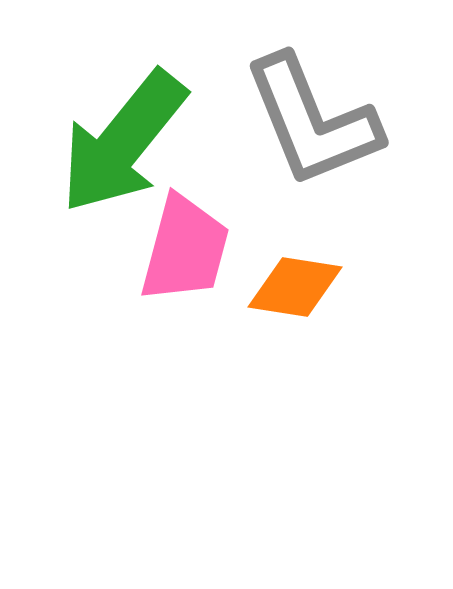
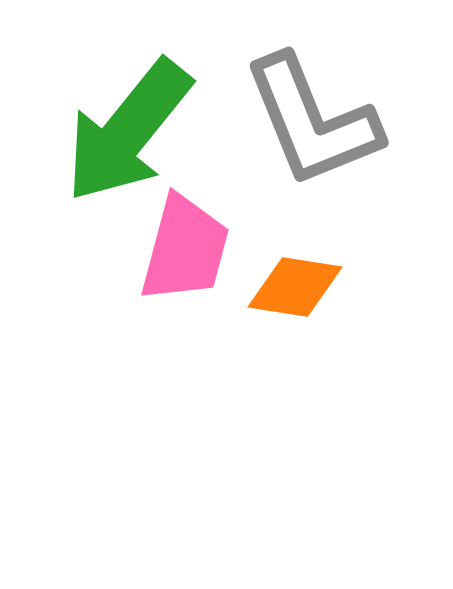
green arrow: moved 5 px right, 11 px up
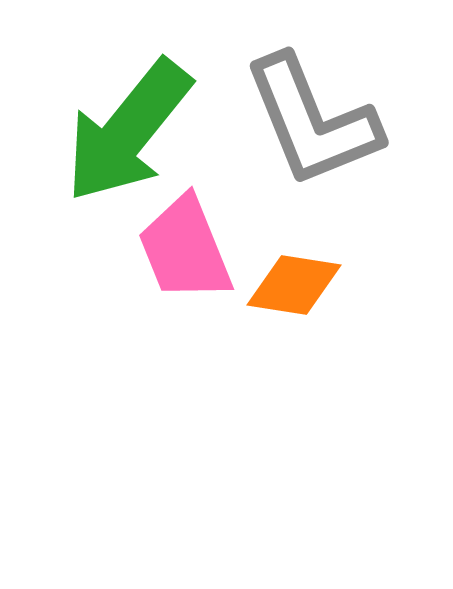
pink trapezoid: rotated 143 degrees clockwise
orange diamond: moved 1 px left, 2 px up
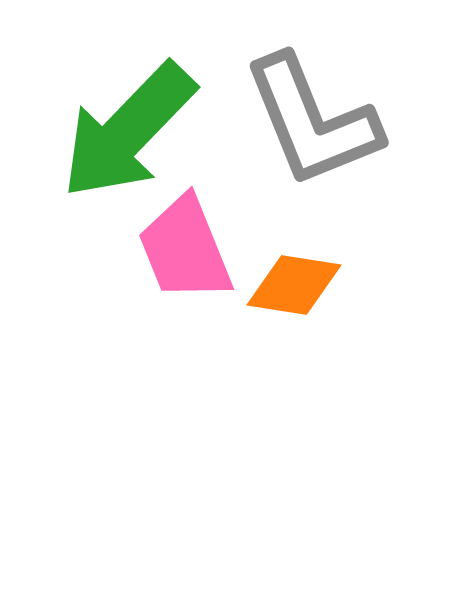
green arrow: rotated 5 degrees clockwise
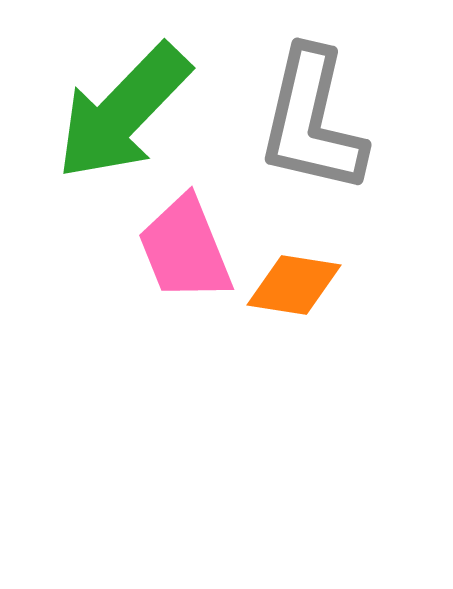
gray L-shape: rotated 35 degrees clockwise
green arrow: moved 5 px left, 19 px up
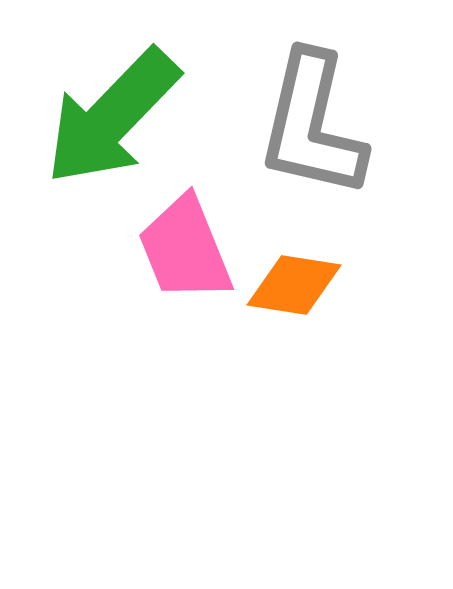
green arrow: moved 11 px left, 5 px down
gray L-shape: moved 4 px down
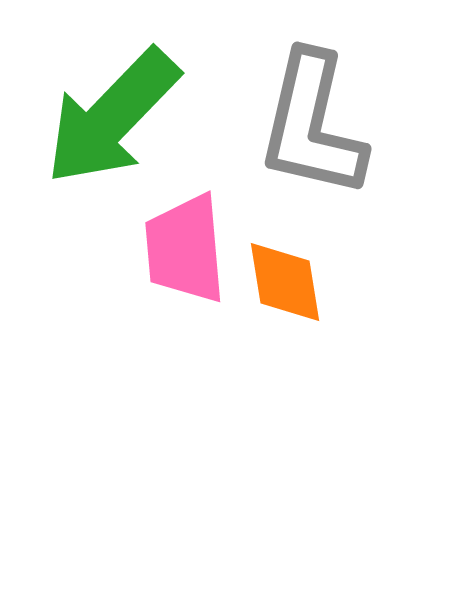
pink trapezoid: rotated 17 degrees clockwise
orange diamond: moved 9 px left, 3 px up; rotated 72 degrees clockwise
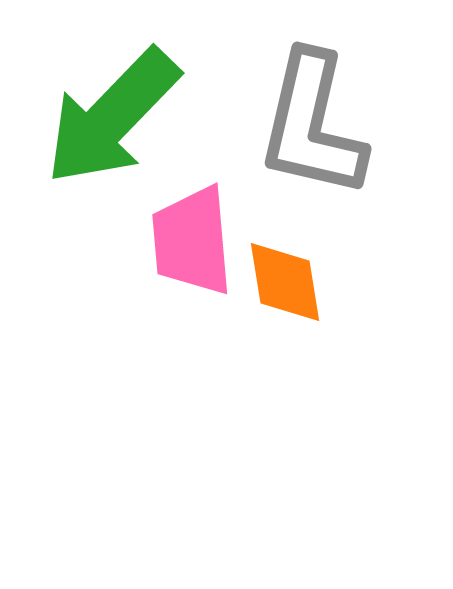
pink trapezoid: moved 7 px right, 8 px up
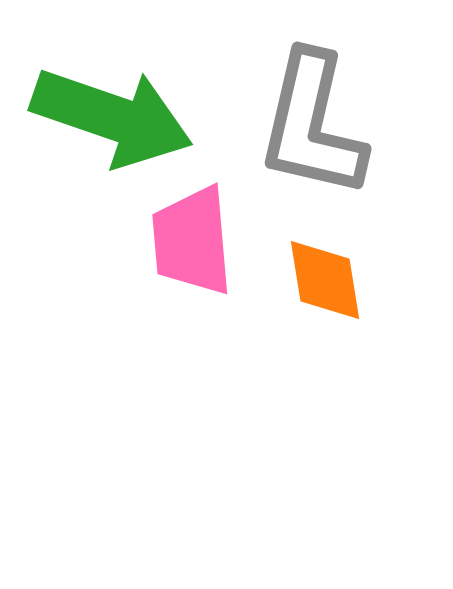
green arrow: rotated 115 degrees counterclockwise
orange diamond: moved 40 px right, 2 px up
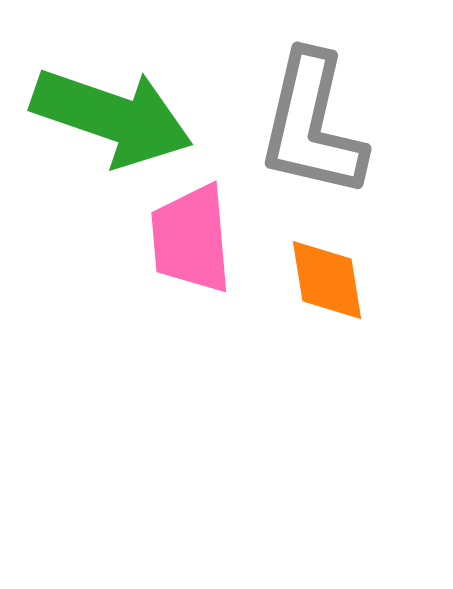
pink trapezoid: moved 1 px left, 2 px up
orange diamond: moved 2 px right
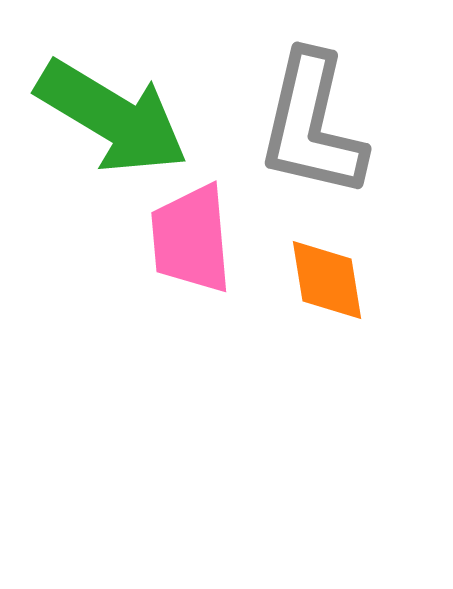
green arrow: rotated 12 degrees clockwise
